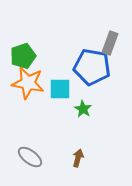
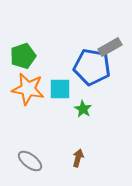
gray rectangle: moved 4 px down; rotated 40 degrees clockwise
orange star: moved 6 px down
gray ellipse: moved 4 px down
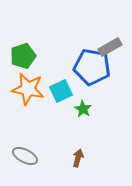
cyan square: moved 1 px right, 2 px down; rotated 25 degrees counterclockwise
gray ellipse: moved 5 px left, 5 px up; rotated 10 degrees counterclockwise
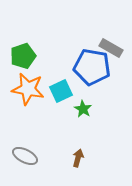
gray rectangle: moved 1 px right, 1 px down; rotated 60 degrees clockwise
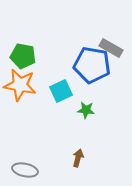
green pentagon: rotated 30 degrees clockwise
blue pentagon: moved 2 px up
orange star: moved 8 px left, 4 px up
green star: moved 3 px right, 1 px down; rotated 24 degrees counterclockwise
gray ellipse: moved 14 px down; rotated 15 degrees counterclockwise
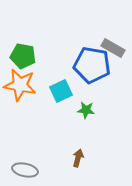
gray rectangle: moved 2 px right
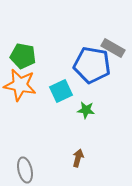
gray ellipse: rotated 65 degrees clockwise
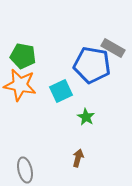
green star: moved 7 px down; rotated 24 degrees clockwise
